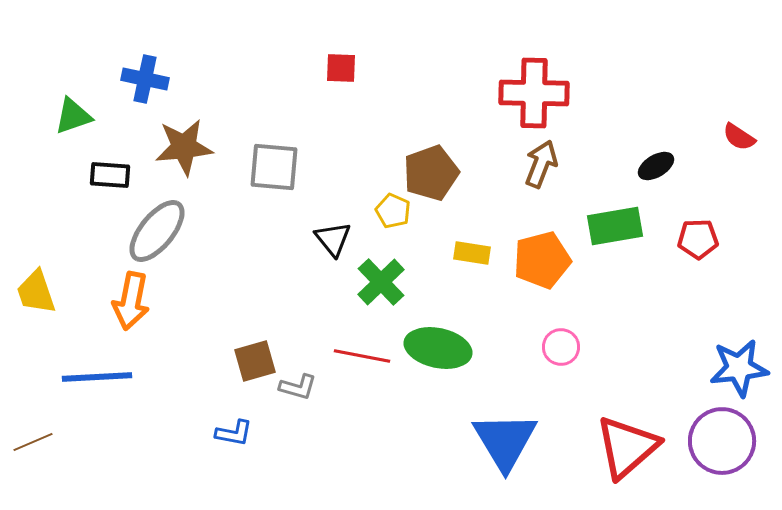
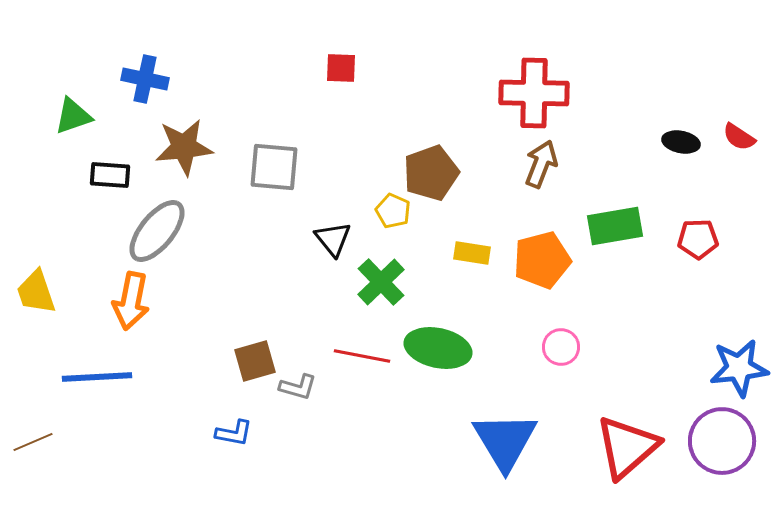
black ellipse: moved 25 px right, 24 px up; rotated 42 degrees clockwise
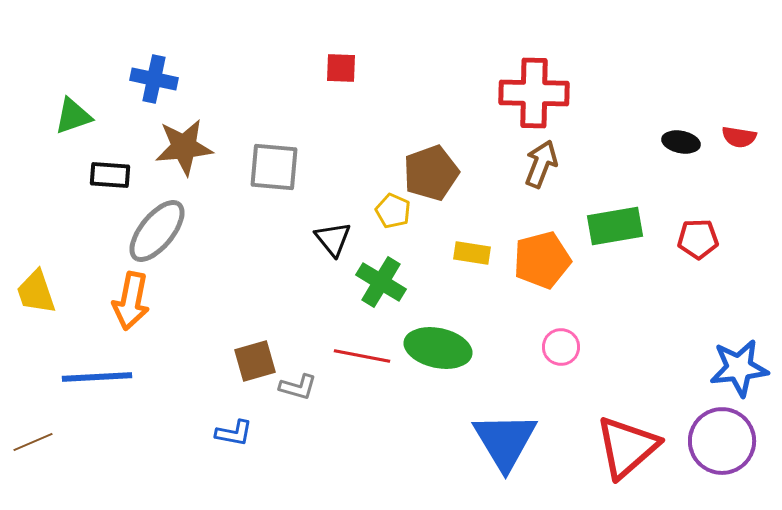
blue cross: moved 9 px right
red semicircle: rotated 24 degrees counterclockwise
green cross: rotated 15 degrees counterclockwise
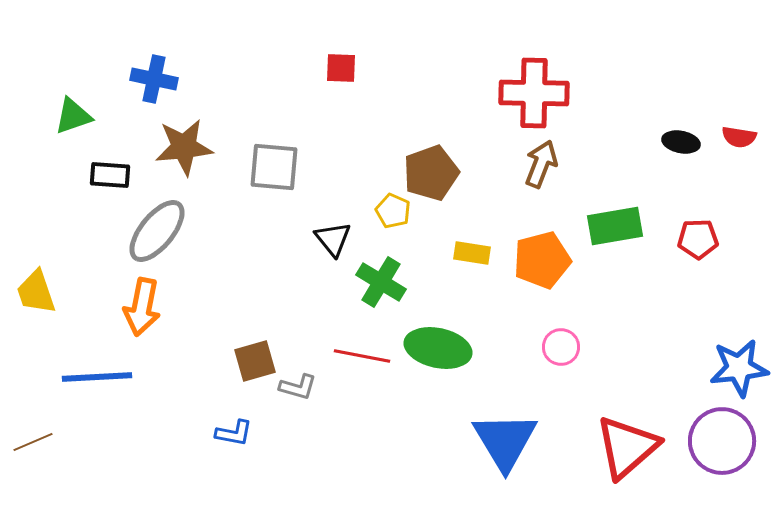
orange arrow: moved 11 px right, 6 px down
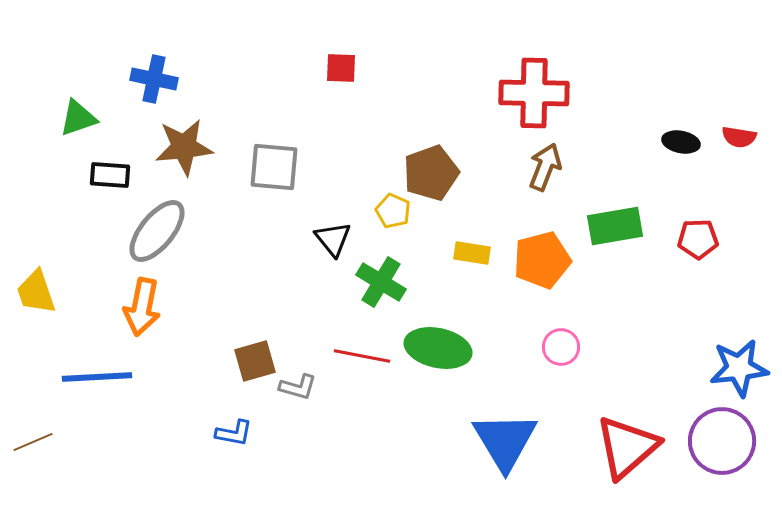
green triangle: moved 5 px right, 2 px down
brown arrow: moved 4 px right, 3 px down
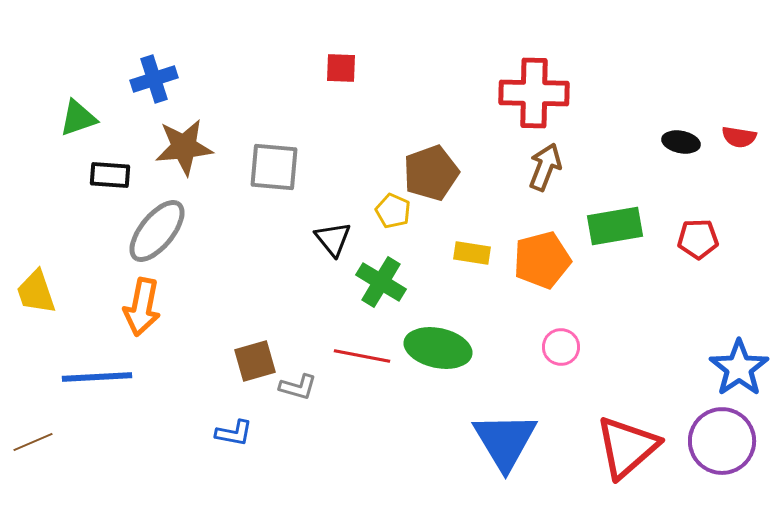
blue cross: rotated 30 degrees counterclockwise
blue star: rotated 28 degrees counterclockwise
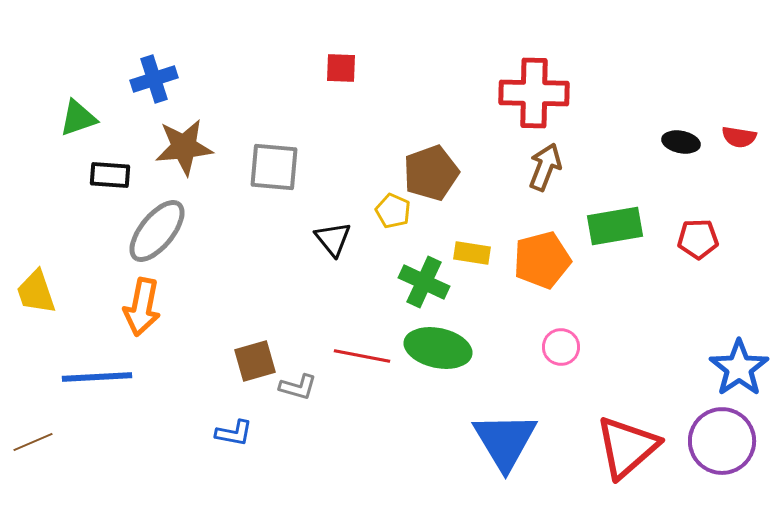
green cross: moved 43 px right; rotated 6 degrees counterclockwise
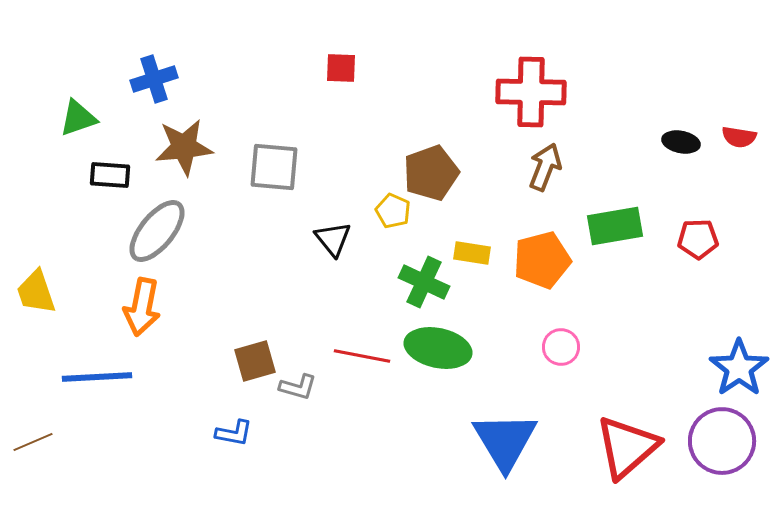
red cross: moved 3 px left, 1 px up
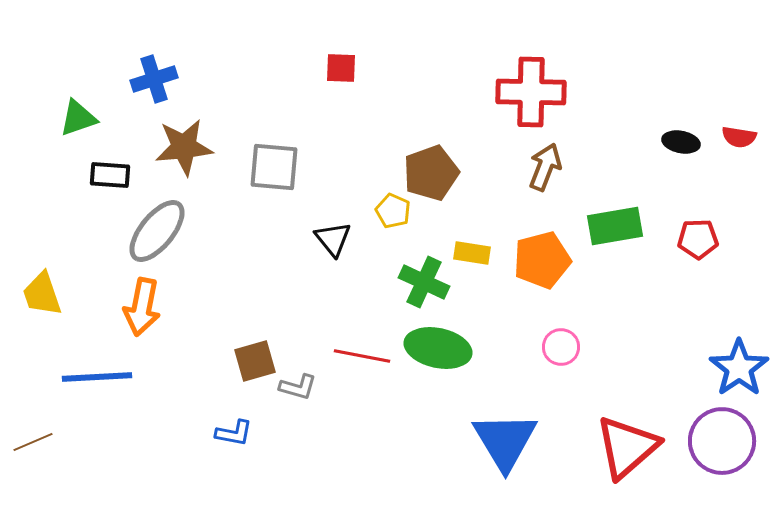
yellow trapezoid: moved 6 px right, 2 px down
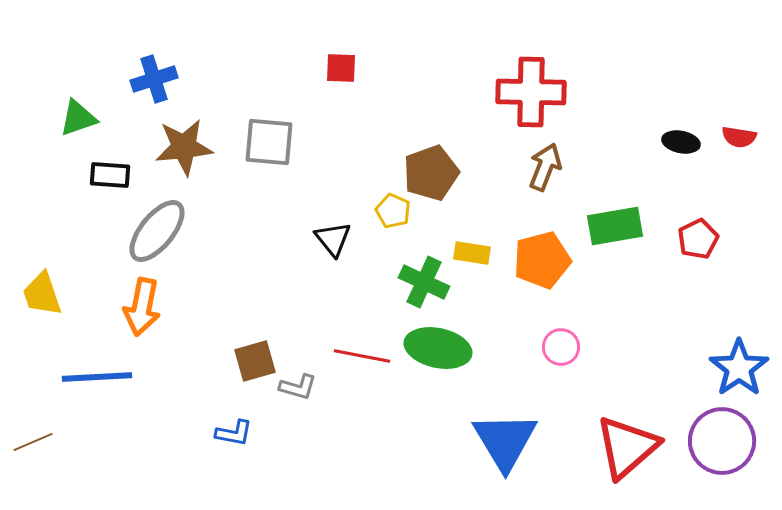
gray square: moved 5 px left, 25 px up
red pentagon: rotated 24 degrees counterclockwise
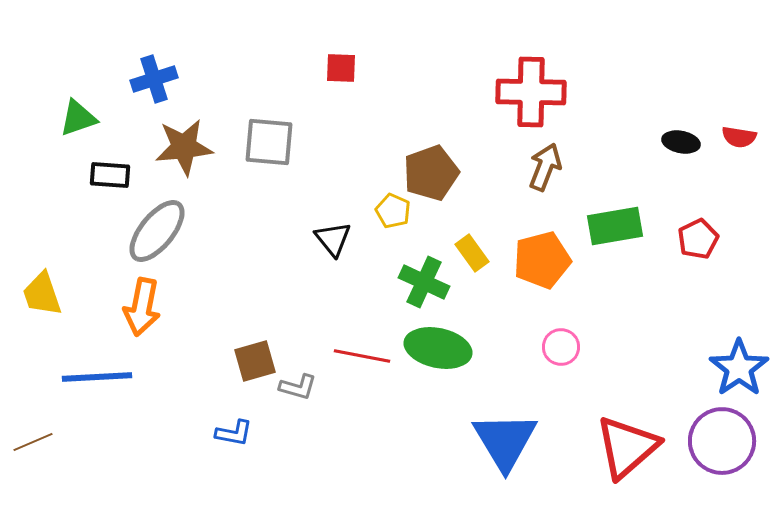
yellow rectangle: rotated 45 degrees clockwise
